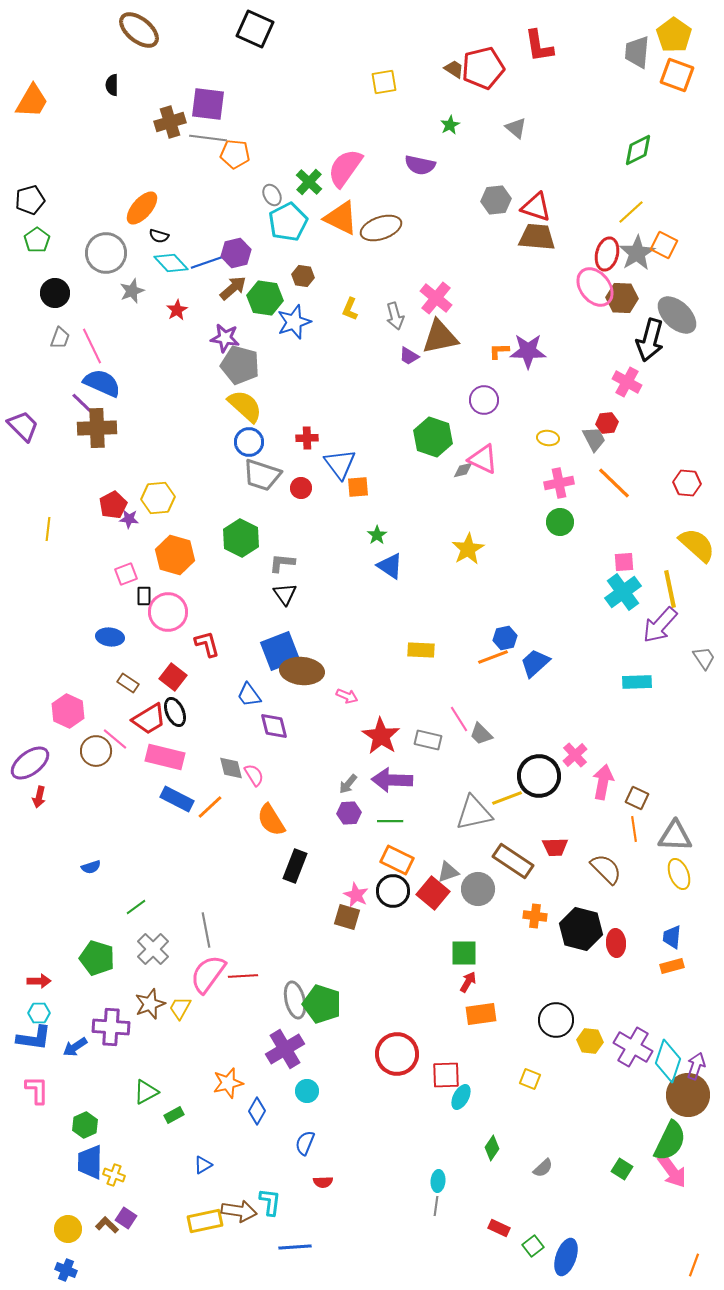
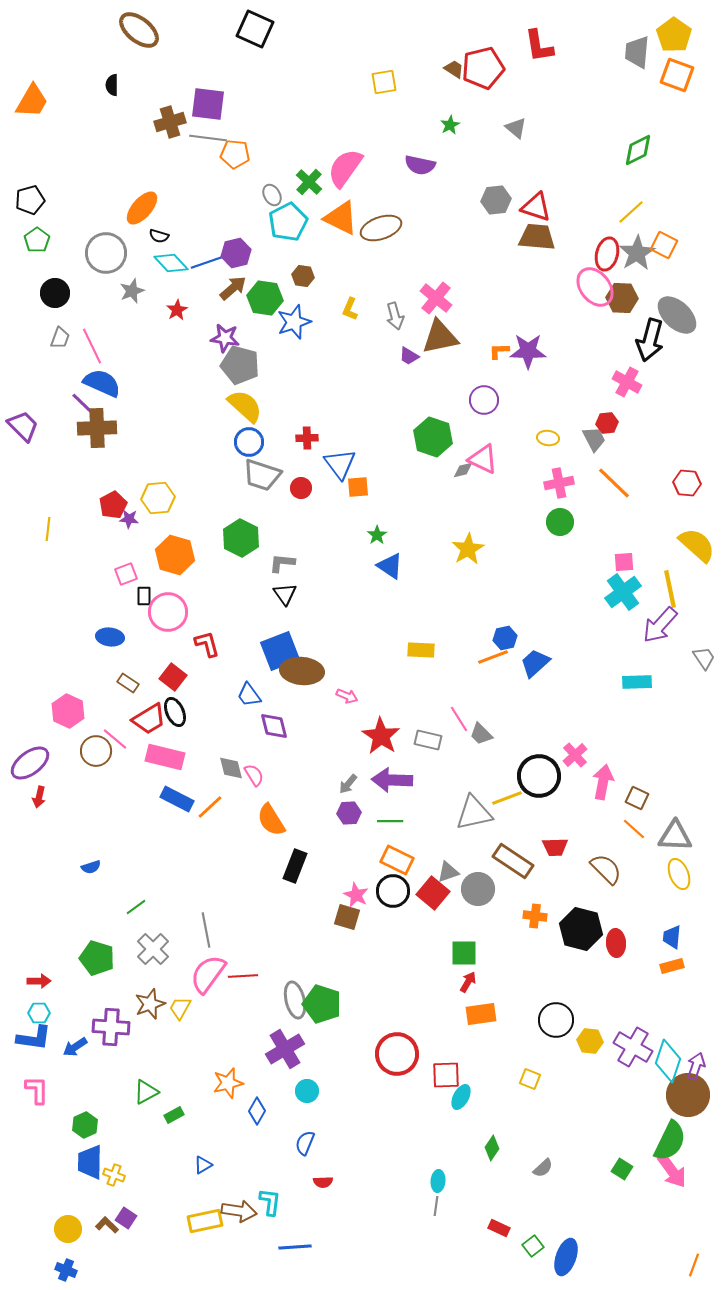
orange line at (634, 829): rotated 40 degrees counterclockwise
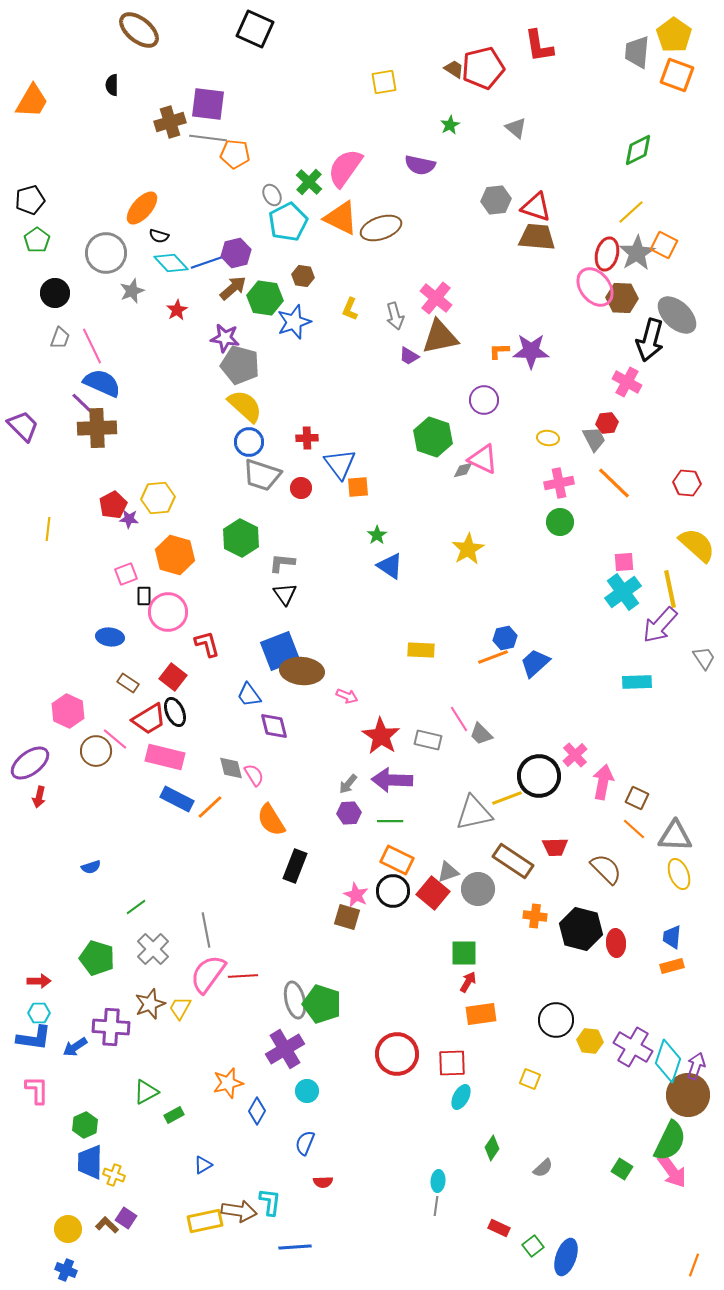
purple star at (528, 351): moved 3 px right
red square at (446, 1075): moved 6 px right, 12 px up
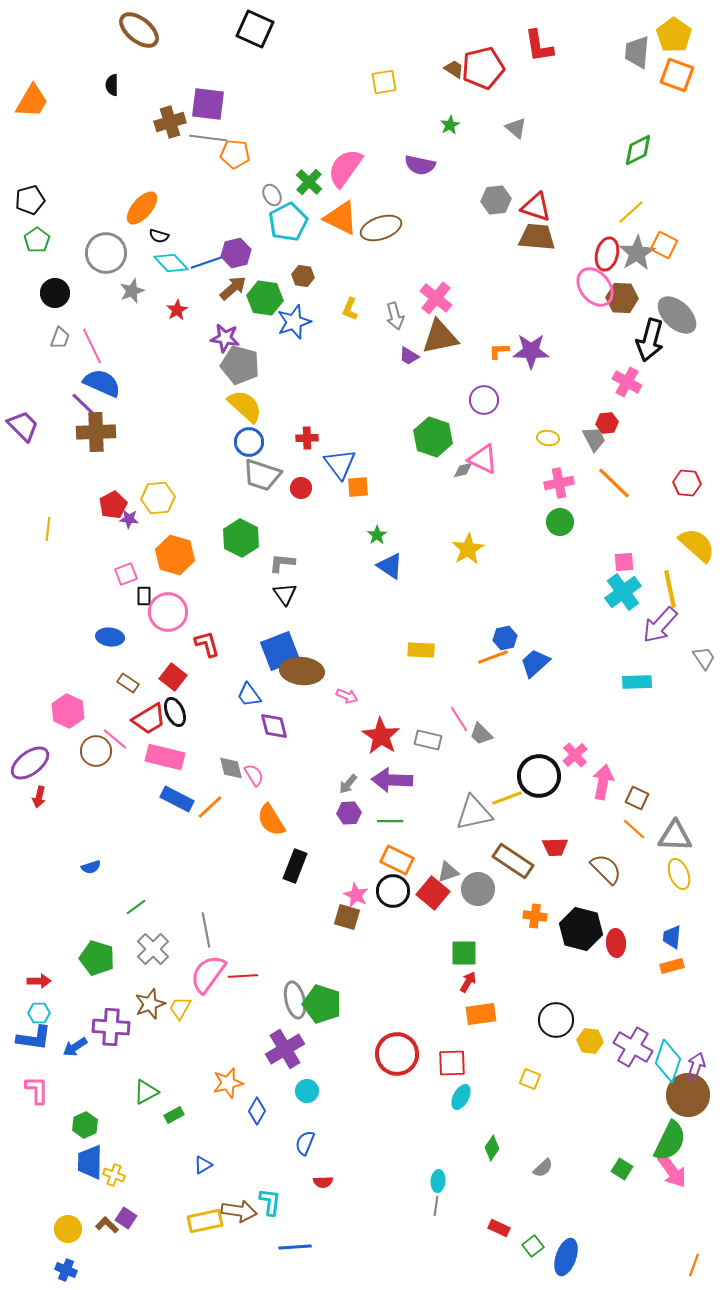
brown cross at (97, 428): moved 1 px left, 4 px down
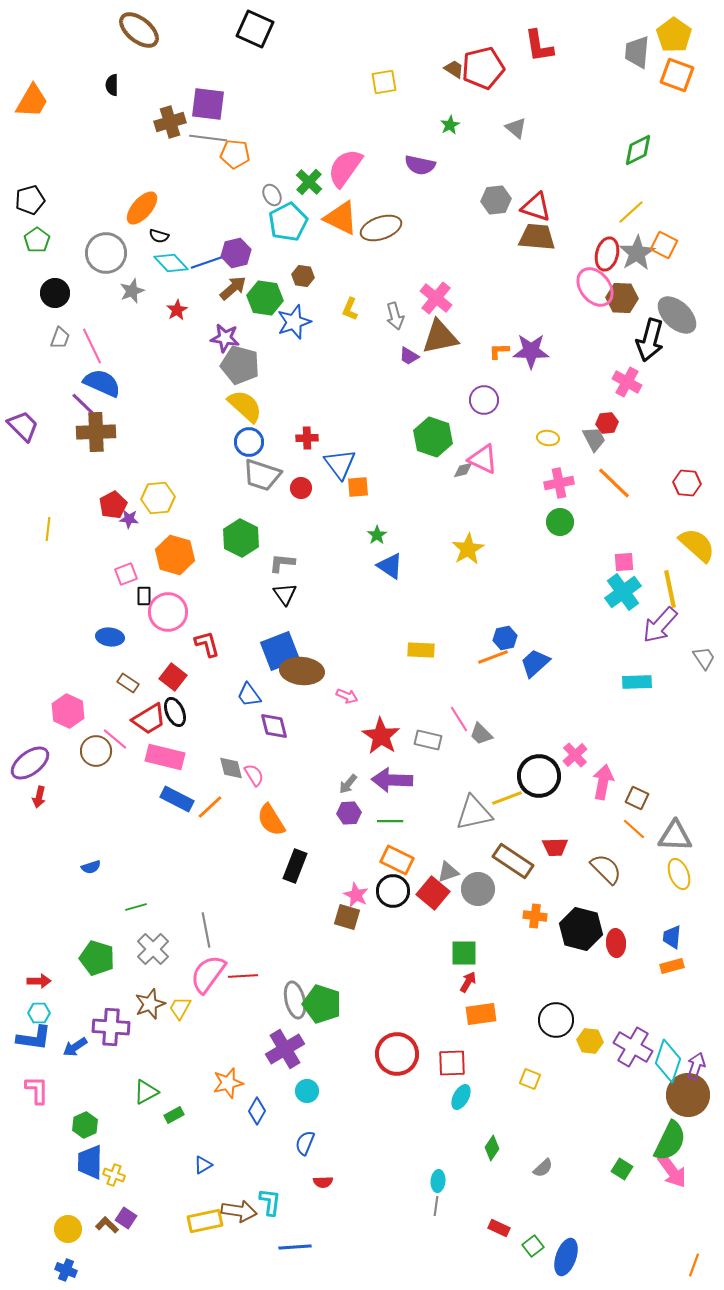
green line at (136, 907): rotated 20 degrees clockwise
